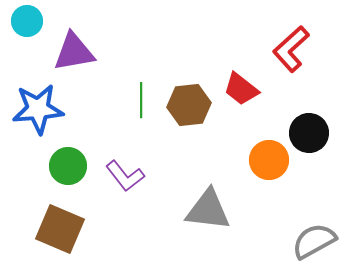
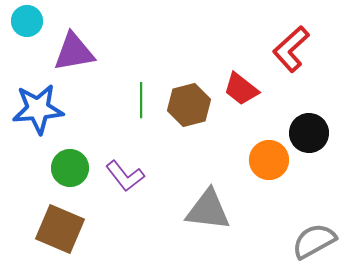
brown hexagon: rotated 9 degrees counterclockwise
green circle: moved 2 px right, 2 px down
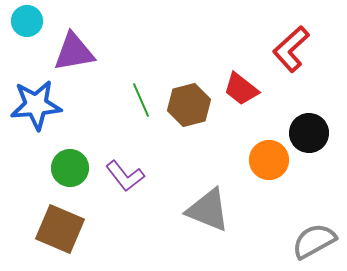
green line: rotated 24 degrees counterclockwise
blue star: moved 2 px left, 4 px up
gray triangle: rotated 15 degrees clockwise
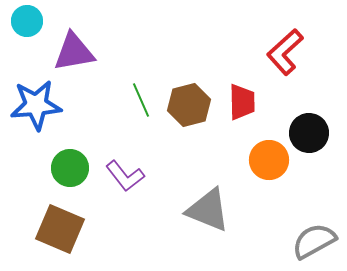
red L-shape: moved 6 px left, 3 px down
red trapezoid: moved 1 px right, 13 px down; rotated 129 degrees counterclockwise
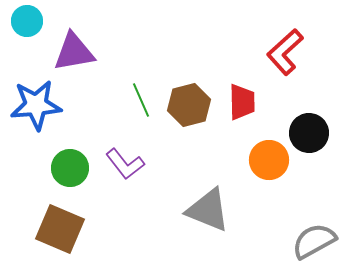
purple L-shape: moved 12 px up
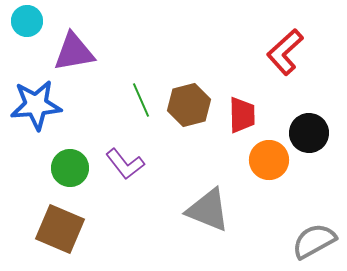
red trapezoid: moved 13 px down
